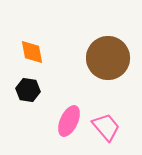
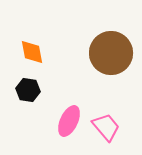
brown circle: moved 3 px right, 5 px up
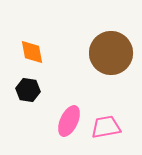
pink trapezoid: rotated 60 degrees counterclockwise
